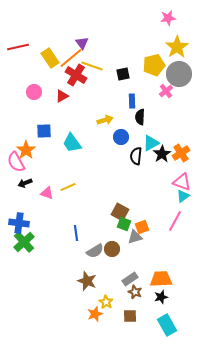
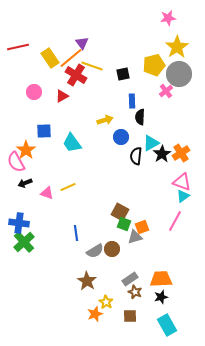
brown star at (87, 281): rotated 12 degrees clockwise
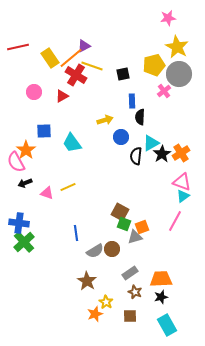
purple triangle at (82, 43): moved 2 px right, 3 px down; rotated 40 degrees clockwise
yellow star at (177, 47): rotated 10 degrees counterclockwise
pink cross at (166, 91): moved 2 px left
gray rectangle at (130, 279): moved 6 px up
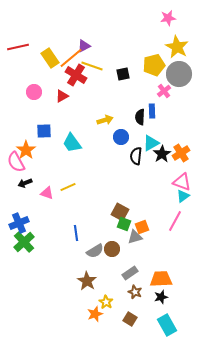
blue rectangle at (132, 101): moved 20 px right, 10 px down
blue cross at (19, 223): rotated 30 degrees counterclockwise
brown square at (130, 316): moved 3 px down; rotated 32 degrees clockwise
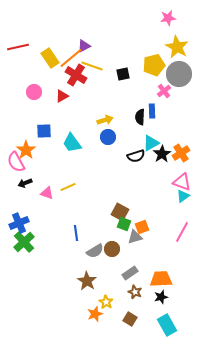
blue circle at (121, 137): moved 13 px left
black semicircle at (136, 156): rotated 114 degrees counterclockwise
pink line at (175, 221): moved 7 px right, 11 px down
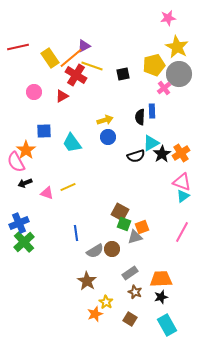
pink cross at (164, 91): moved 3 px up
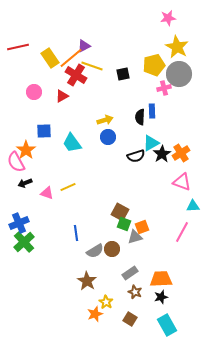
pink cross at (164, 88): rotated 24 degrees clockwise
cyan triangle at (183, 196): moved 10 px right, 10 px down; rotated 32 degrees clockwise
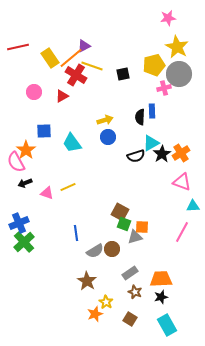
orange square at (142, 227): rotated 24 degrees clockwise
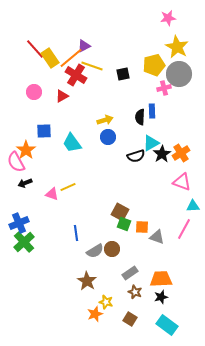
red line at (18, 47): moved 17 px right, 2 px down; rotated 60 degrees clockwise
pink triangle at (47, 193): moved 5 px right, 1 px down
pink line at (182, 232): moved 2 px right, 3 px up
gray triangle at (135, 237): moved 22 px right; rotated 35 degrees clockwise
yellow star at (106, 302): rotated 16 degrees counterclockwise
cyan rectangle at (167, 325): rotated 25 degrees counterclockwise
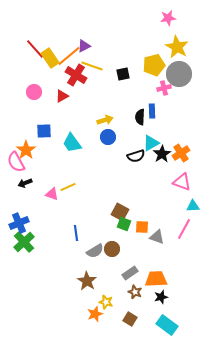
orange line at (71, 58): moved 2 px left, 2 px up
orange trapezoid at (161, 279): moved 5 px left
